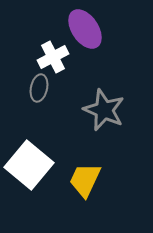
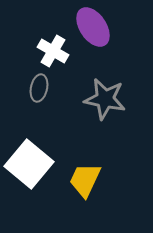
purple ellipse: moved 8 px right, 2 px up
white cross: moved 6 px up; rotated 32 degrees counterclockwise
gray star: moved 1 px right, 11 px up; rotated 12 degrees counterclockwise
white square: moved 1 px up
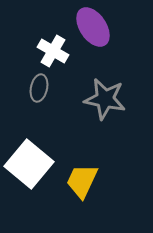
yellow trapezoid: moved 3 px left, 1 px down
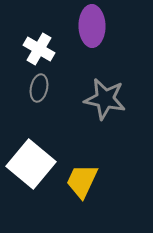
purple ellipse: moved 1 px left, 1 px up; rotated 33 degrees clockwise
white cross: moved 14 px left, 2 px up
white square: moved 2 px right
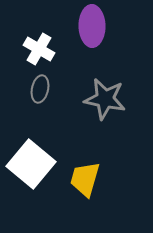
gray ellipse: moved 1 px right, 1 px down
yellow trapezoid: moved 3 px right, 2 px up; rotated 9 degrees counterclockwise
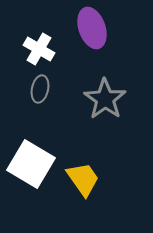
purple ellipse: moved 2 px down; rotated 18 degrees counterclockwise
gray star: rotated 24 degrees clockwise
white square: rotated 9 degrees counterclockwise
yellow trapezoid: moved 2 px left; rotated 129 degrees clockwise
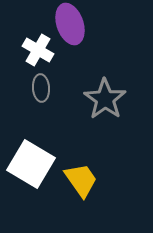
purple ellipse: moved 22 px left, 4 px up
white cross: moved 1 px left, 1 px down
gray ellipse: moved 1 px right, 1 px up; rotated 16 degrees counterclockwise
yellow trapezoid: moved 2 px left, 1 px down
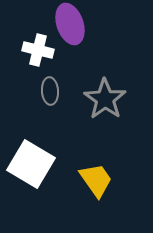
white cross: rotated 16 degrees counterclockwise
gray ellipse: moved 9 px right, 3 px down
yellow trapezoid: moved 15 px right
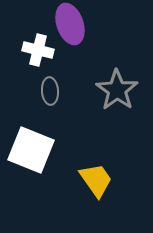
gray star: moved 12 px right, 9 px up
white square: moved 14 px up; rotated 9 degrees counterclockwise
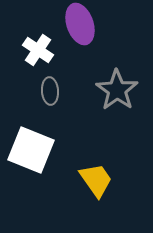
purple ellipse: moved 10 px right
white cross: rotated 20 degrees clockwise
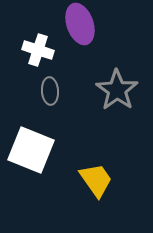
white cross: rotated 16 degrees counterclockwise
